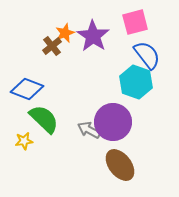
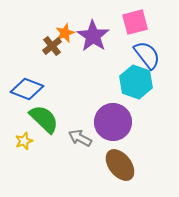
gray arrow: moved 9 px left, 8 px down
yellow star: rotated 12 degrees counterclockwise
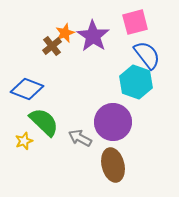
green semicircle: moved 3 px down
brown ellipse: moved 7 px left; rotated 24 degrees clockwise
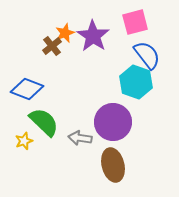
gray arrow: rotated 20 degrees counterclockwise
